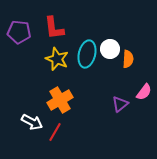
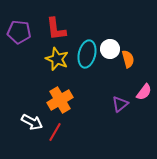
red L-shape: moved 2 px right, 1 px down
orange semicircle: rotated 18 degrees counterclockwise
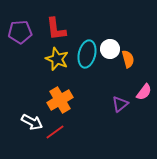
purple pentagon: moved 1 px right; rotated 10 degrees counterclockwise
red line: rotated 24 degrees clockwise
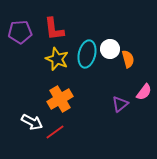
red L-shape: moved 2 px left
orange cross: moved 1 px up
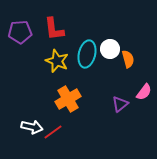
yellow star: moved 2 px down
orange cross: moved 8 px right
white arrow: moved 5 px down; rotated 15 degrees counterclockwise
red line: moved 2 px left
